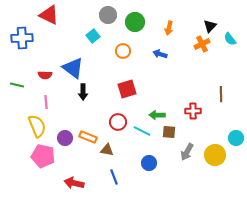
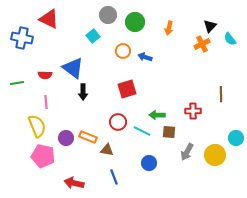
red triangle: moved 4 px down
blue cross: rotated 15 degrees clockwise
blue arrow: moved 15 px left, 3 px down
green line: moved 2 px up; rotated 24 degrees counterclockwise
purple circle: moved 1 px right
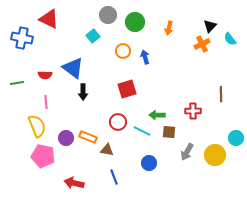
blue arrow: rotated 56 degrees clockwise
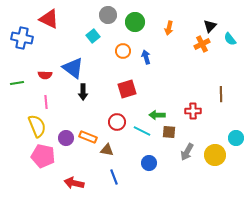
blue arrow: moved 1 px right
red circle: moved 1 px left
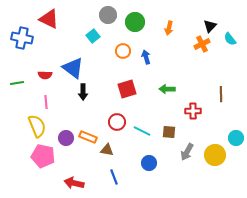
green arrow: moved 10 px right, 26 px up
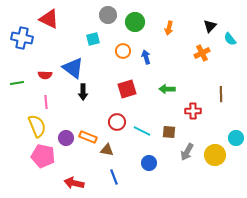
cyan square: moved 3 px down; rotated 24 degrees clockwise
orange cross: moved 9 px down
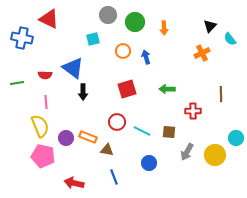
orange arrow: moved 5 px left; rotated 16 degrees counterclockwise
yellow semicircle: moved 3 px right
